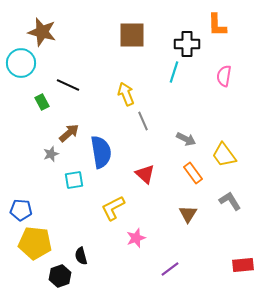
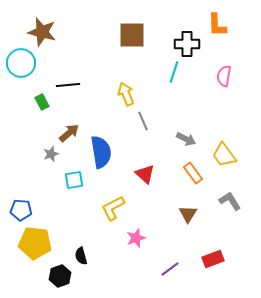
black line: rotated 30 degrees counterclockwise
red rectangle: moved 30 px left, 6 px up; rotated 15 degrees counterclockwise
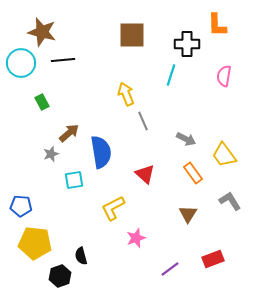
cyan line: moved 3 px left, 3 px down
black line: moved 5 px left, 25 px up
blue pentagon: moved 4 px up
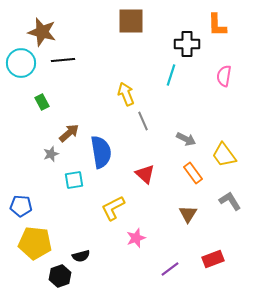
brown square: moved 1 px left, 14 px up
black semicircle: rotated 90 degrees counterclockwise
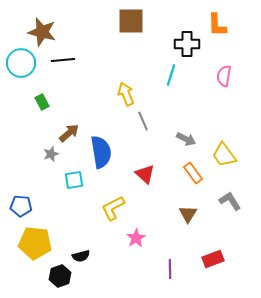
pink star: rotated 12 degrees counterclockwise
purple line: rotated 54 degrees counterclockwise
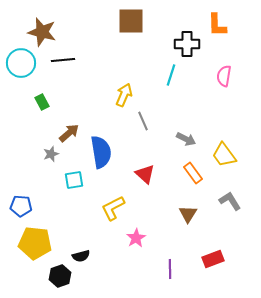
yellow arrow: moved 2 px left, 1 px down; rotated 45 degrees clockwise
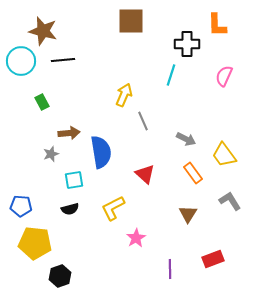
brown star: moved 1 px right, 1 px up
cyan circle: moved 2 px up
pink semicircle: rotated 15 degrees clockwise
brown arrow: rotated 35 degrees clockwise
black semicircle: moved 11 px left, 47 px up
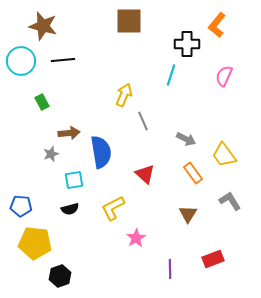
brown square: moved 2 px left
orange L-shape: rotated 40 degrees clockwise
brown star: moved 5 px up
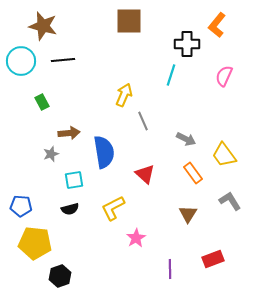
blue semicircle: moved 3 px right
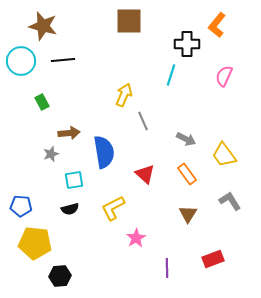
orange rectangle: moved 6 px left, 1 px down
purple line: moved 3 px left, 1 px up
black hexagon: rotated 15 degrees clockwise
